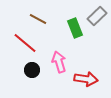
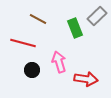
red line: moved 2 px left; rotated 25 degrees counterclockwise
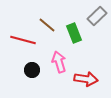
brown line: moved 9 px right, 6 px down; rotated 12 degrees clockwise
green rectangle: moved 1 px left, 5 px down
red line: moved 3 px up
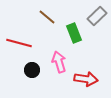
brown line: moved 8 px up
red line: moved 4 px left, 3 px down
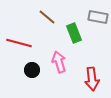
gray rectangle: moved 1 px right, 1 px down; rotated 54 degrees clockwise
red arrow: moved 6 px right; rotated 75 degrees clockwise
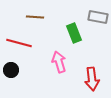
brown line: moved 12 px left; rotated 36 degrees counterclockwise
black circle: moved 21 px left
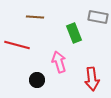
red line: moved 2 px left, 2 px down
black circle: moved 26 px right, 10 px down
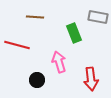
red arrow: moved 1 px left
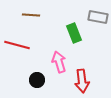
brown line: moved 4 px left, 2 px up
red arrow: moved 9 px left, 2 px down
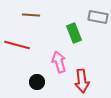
black circle: moved 2 px down
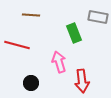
black circle: moved 6 px left, 1 px down
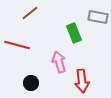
brown line: moved 1 px left, 2 px up; rotated 42 degrees counterclockwise
